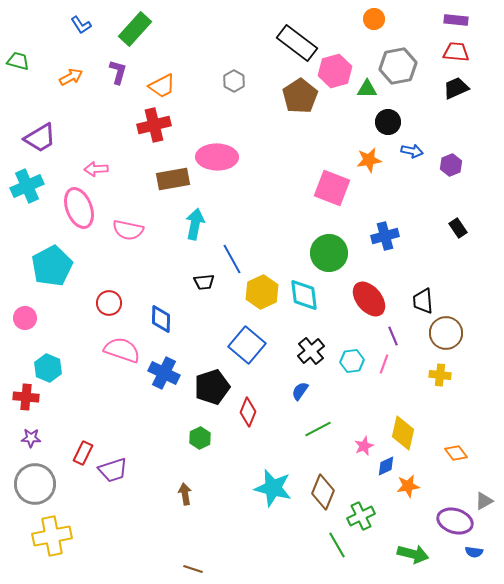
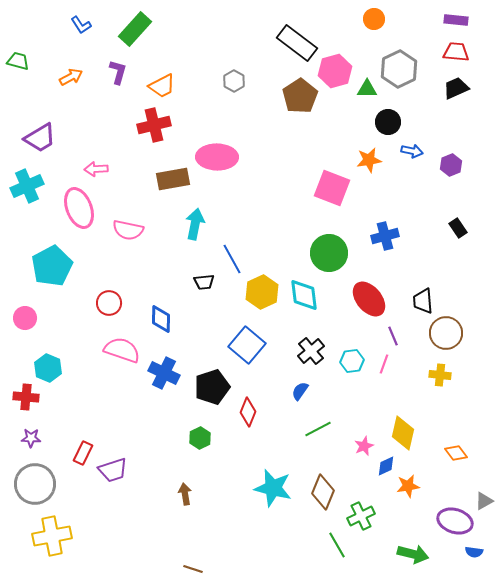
gray hexagon at (398, 66): moved 1 px right, 3 px down; rotated 15 degrees counterclockwise
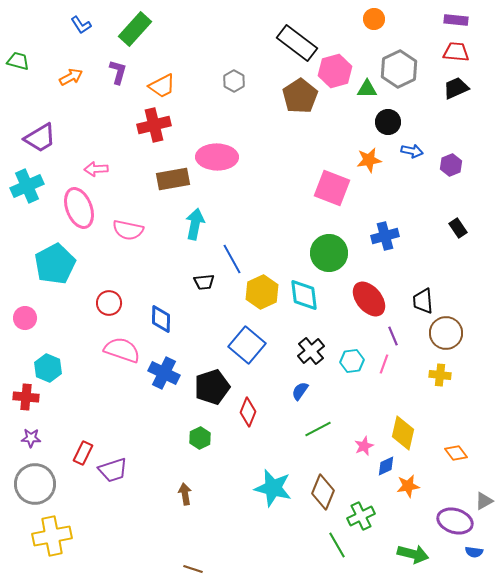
cyan pentagon at (52, 266): moved 3 px right, 2 px up
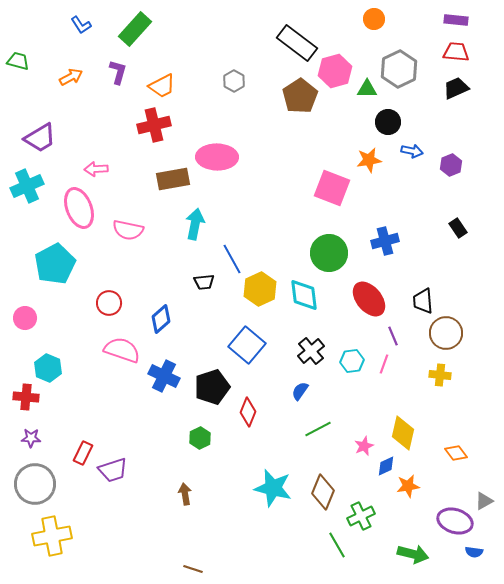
blue cross at (385, 236): moved 5 px down
yellow hexagon at (262, 292): moved 2 px left, 3 px up
blue diamond at (161, 319): rotated 48 degrees clockwise
blue cross at (164, 373): moved 3 px down
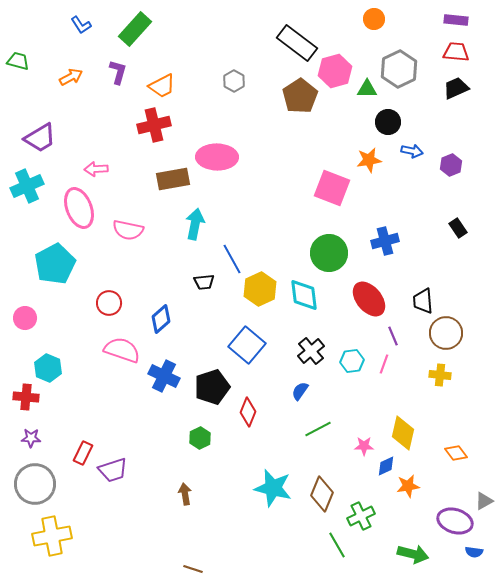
pink star at (364, 446): rotated 24 degrees clockwise
brown diamond at (323, 492): moved 1 px left, 2 px down
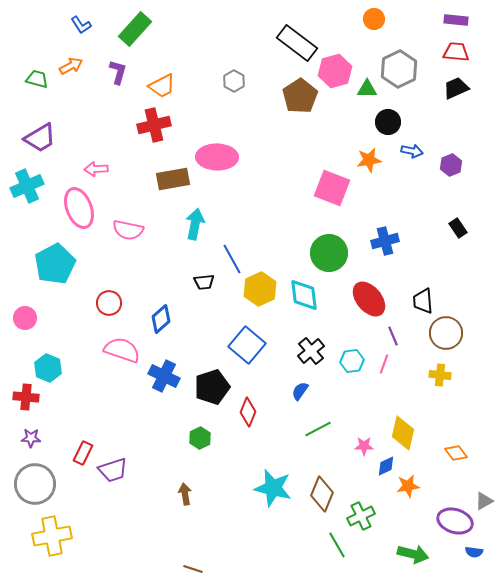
green trapezoid at (18, 61): moved 19 px right, 18 px down
orange arrow at (71, 77): moved 11 px up
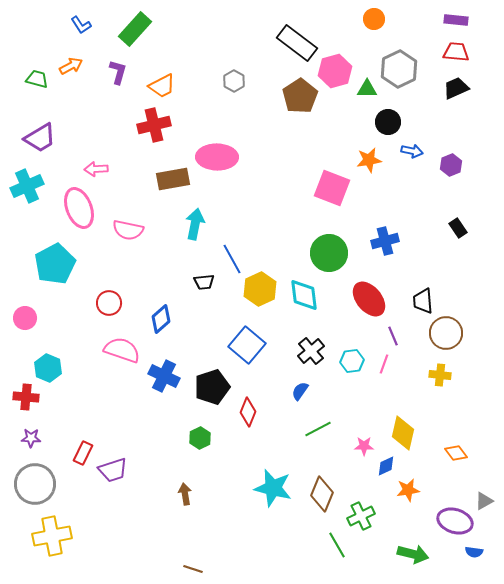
orange star at (408, 486): moved 4 px down
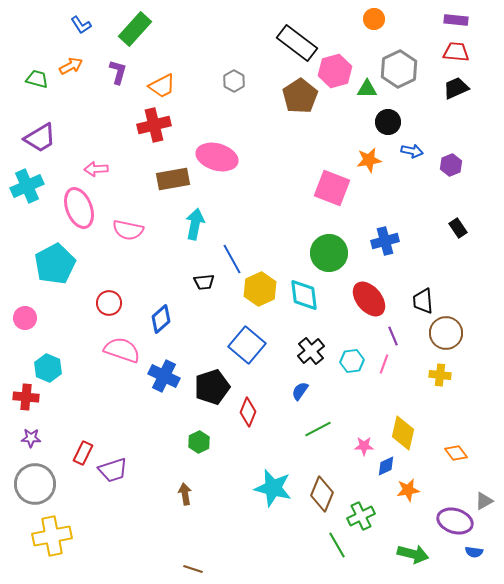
pink ellipse at (217, 157): rotated 15 degrees clockwise
green hexagon at (200, 438): moved 1 px left, 4 px down
